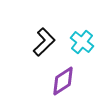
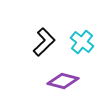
purple diamond: rotated 48 degrees clockwise
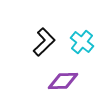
purple diamond: rotated 16 degrees counterclockwise
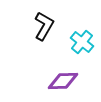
black L-shape: moved 16 px up; rotated 16 degrees counterclockwise
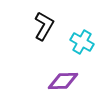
cyan cross: rotated 10 degrees counterclockwise
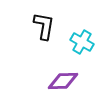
black L-shape: rotated 20 degrees counterclockwise
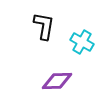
purple diamond: moved 6 px left
